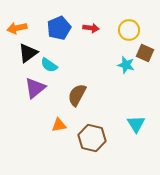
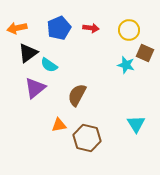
brown hexagon: moved 5 px left
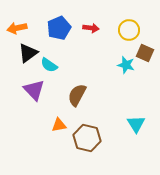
purple triangle: moved 1 px left, 2 px down; rotated 35 degrees counterclockwise
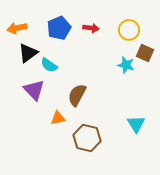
orange triangle: moved 1 px left, 7 px up
